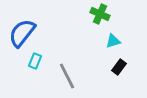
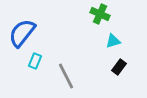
gray line: moved 1 px left
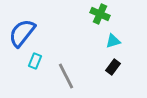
black rectangle: moved 6 px left
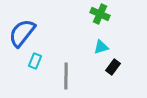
cyan triangle: moved 12 px left, 6 px down
gray line: rotated 28 degrees clockwise
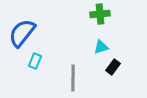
green cross: rotated 30 degrees counterclockwise
gray line: moved 7 px right, 2 px down
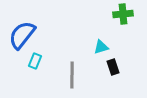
green cross: moved 23 px right
blue semicircle: moved 2 px down
black rectangle: rotated 56 degrees counterclockwise
gray line: moved 1 px left, 3 px up
